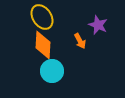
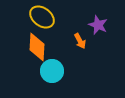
yellow ellipse: rotated 20 degrees counterclockwise
orange diamond: moved 6 px left, 2 px down
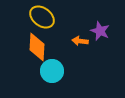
purple star: moved 2 px right, 6 px down
orange arrow: rotated 126 degrees clockwise
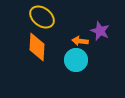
cyan circle: moved 24 px right, 11 px up
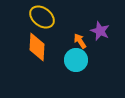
orange arrow: rotated 49 degrees clockwise
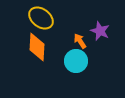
yellow ellipse: moved 1 px left, 1 px down
cyan circle: moved 1 px down
